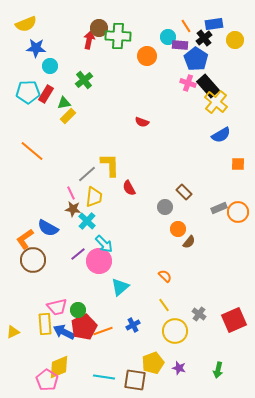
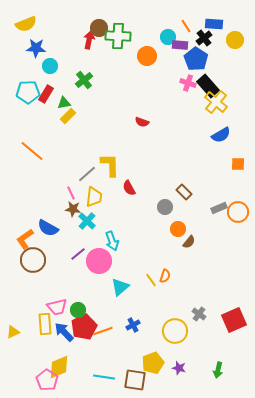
blue rectangle at (214, 24): rotated 12 degrees clockwise
cyan arrow at (104, 244): moved 8 px right, 3 px up; rotated 24 degrees clockwise
orange semicircle at (165, 276): rotated 64 degrees clockwise
yellow line at (164, 305): moved 13 px left, 25 px up
blue arrow at (64, 332): rotated 20 degrees clockwise
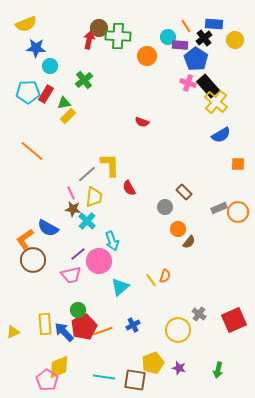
pink trapezoid at (57, 307): moved 14 px right, 32 px up
yellow circle at (175, 331): moved 3 px right, 1 px up
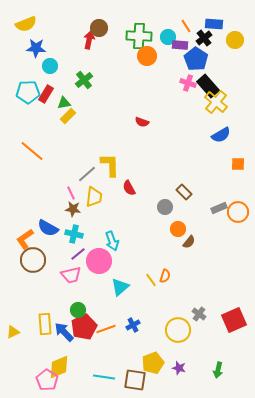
green cross at (118, 36): moved 21 px right
cyan cross at (87, 221): moved 13 px left, 13 px down; rotated 30 degrees counterclockwise
orange line at (103, 331): moved 3 px right, 2 px up
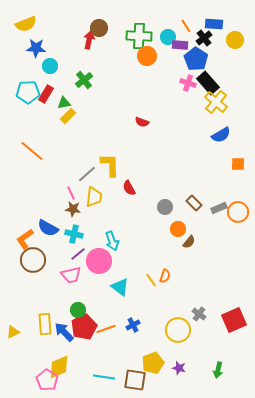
black rectangle at (208, 86): moved 3 px up
brown rectangle at (184, 192): moved 10 px right, 11 px down
cyan triangle at (120, 287): rotated 42 degrees counterclockwise
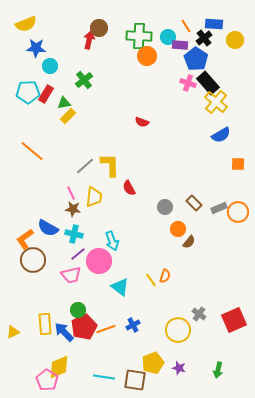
gray line at (87, 174): moved 2 px left, 8 px up
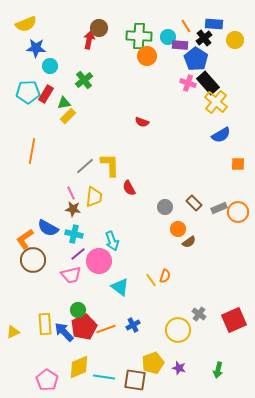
orange line at (32, 151): rotated 60 degrees clockwise
brown semicircle at (189, 242): rotated 16 degrees clockwise
yellow diamond at (59, 367): moved 20 px right
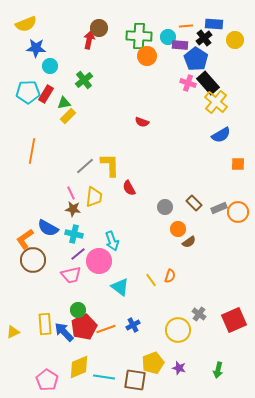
orange line at (186, 26): rotated 64 degrees counterclockwise
orange semicircle at (165, 276): moved 5 px right
